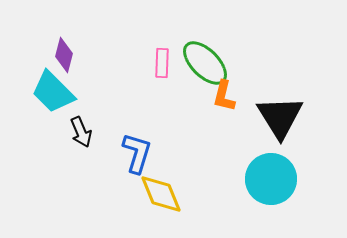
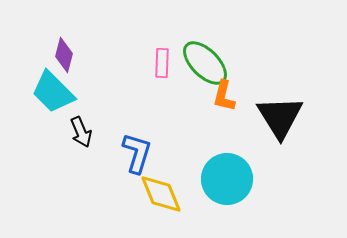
cyan circle: moved 44 px left
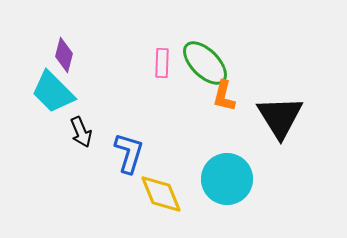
blue L-shape: moved 8 px left
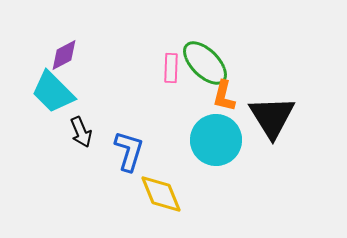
purple diamond: rotated 48 degrees clockwise
pink rectangle: moved 9 px right, 5 px down
black triangle: moved 8 px left
blue L-shape: moved 2 px up
cyan circle: moved 11 px left, 39 px up
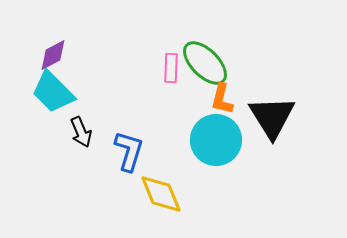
purple diamond: moved 11 px left
orange L-shape: moved 2 px left, 3 px down
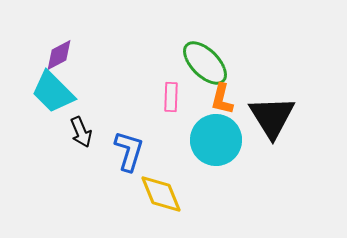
purple diamond: moved 6 px right
pink rectangle: moved 29 px down
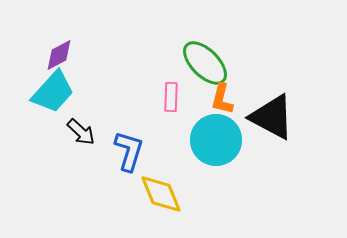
cyan trapezoid: rotated 93 degrees counterclockwise
black triangle: rotated 30 degrees counterclockwise
black arrow: rotated 24 degrees counterclockwise
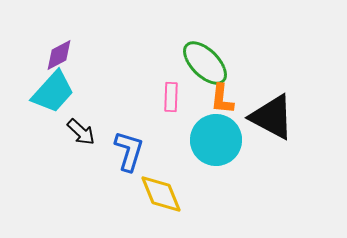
orange L-shape: rotated 8 degrees counterclockwise
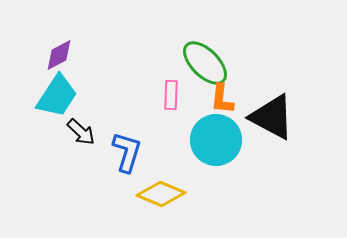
cyan trapezoid: moved 4 px right, 4 px down; rotated 9 degrees counterclockwise
pink rectangle: moved 2 px up
blue L-shape: moved 2 px left, 1 px down
yellow diamond: rotated 45 degrees counterclockwise
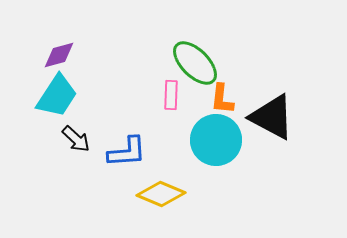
purple diamond: rotated 12 degrees clockwise
green ellipse: moved 10 px left
black arrow: moved 5 px left, 7 px down
blue L-shape: rotated 69 degrees clockwise
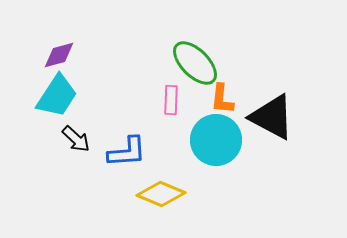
pink rectangle: moved 5 px down
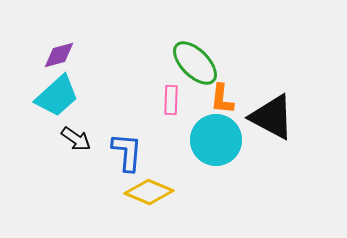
cyan trapezoid: rotated 15 degrees clockwise
black arrow: rotated 8 degrees counterclockwise
blue L-shape: rotated 81 degrees counterclockwise
yellow diamond: moved 12 px left, 2 px up
